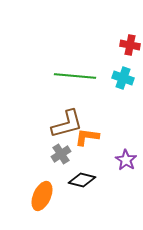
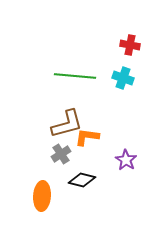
orange ellipse: rotated 20 degrees counterclockwise
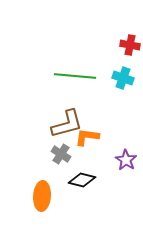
gray cross: rotated 24 degrees counterclockwise
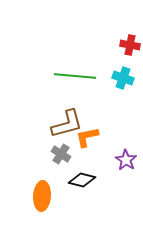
orange L-shape: rotated 20 degrees counterclockwise
